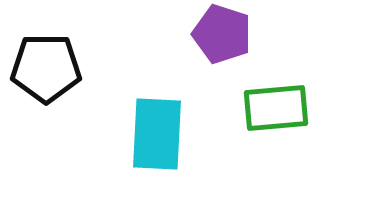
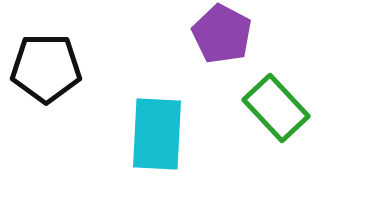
purple pentagon: rotated 10 degrees clockwise
green rectangle: rotated 52 degrees clockwise
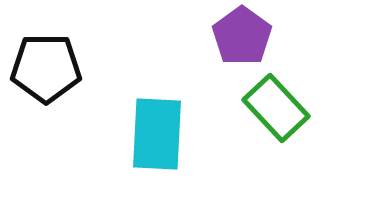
purple pentagon: moved 20 px right, 2 px down; rotated 8 degrees clockwise
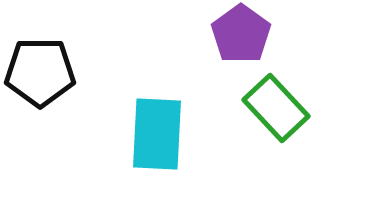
purple pentagon: moved 1 px left, 2 px up
black pentagon: moved 6 px left, 4 px down
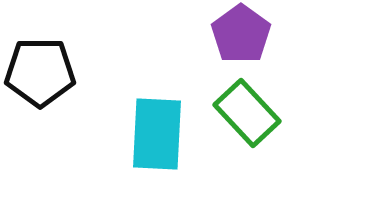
green rectangle: moved 29 px left, 5 px down
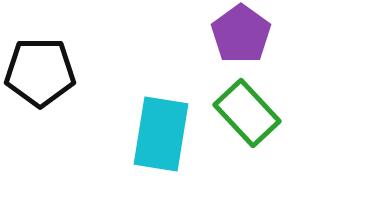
cyan rectangle: moved 4 px right; rotated 6 degrees clockwise
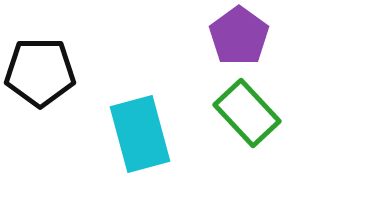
purple pentagon: moved 2 px left, 2 px down
cyan rectangle: moved 21 px left; rotated 24 degrees counterclockwise
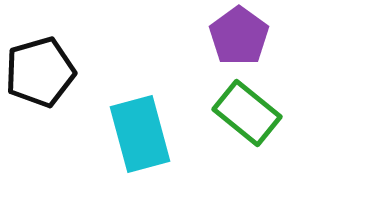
black pentagon: rotated 16 degrees counterclockwise
green rectangle: rotated 8 degrees counterclockwise
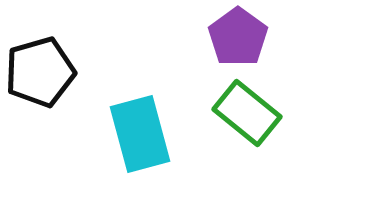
purple pentagon: moved 1 px left, 1 px down
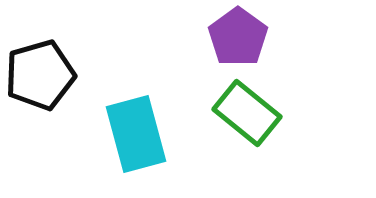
black pentagon: moved 3 px down
cyan rectangle: moved 4 px left
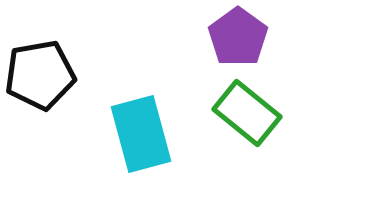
black pentagon: rotated 6 degrees clockwise
cyan rectangle: moved 5 px right
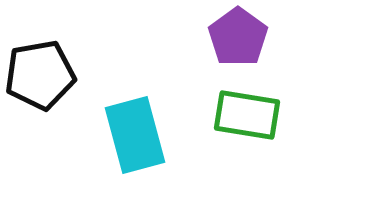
green rectangle: moved 2 px down; rotated 30 degrees counterclockwise
cyan rectangle: moved 6 px left, 1 px down
